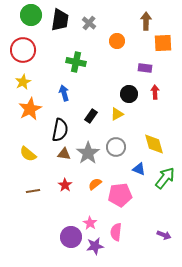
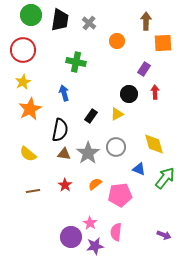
purple rectangle: moved 1 px left, 1 px down; rotated 64 degrees counterclockwise
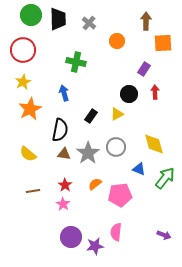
black trapezoid: moved 2 px left, 1 px up; rotated 10 degrees counterclockwise
pink star: moved 27 px left, 19 px up
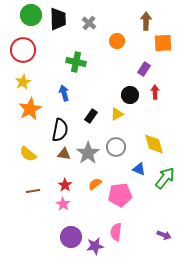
black circle: moved 1 px right, 1 px down
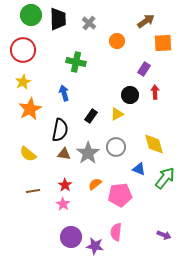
brown arrow: rotated 54 degrees clockwise
purple star: rotated 18 degrees clockwise
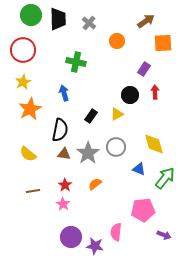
pink pentagon: moved 23 px right, 15 px down
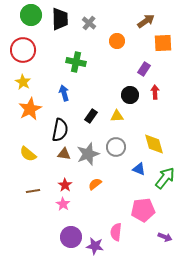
black trapezoid: moved 2 px right
yellow star: rotated 14 degrees counterclockwise
yellow triangle: moved 2 px down; rotated 24 degrees clockwise
gray star: moved 1 px down; rotated 15 degrees clockwise
purple arrow: moved 1 px right, 2 px down
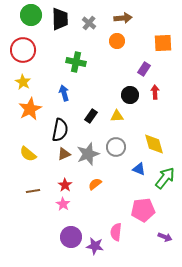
brown arrow: moved 23 px left, 3 px up; rotated 30 degrees clockwise
brown triangle: rotated 32 degrees counterclockwise
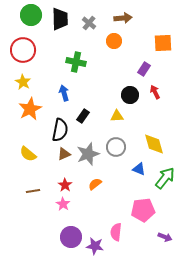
orange circle: moved 3 px left
red arrow: rotated 24 degrees counterclockwise
black rectangle: moved 8 px left
